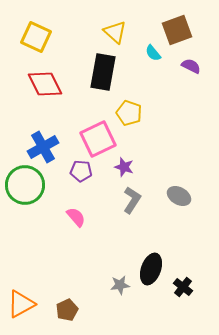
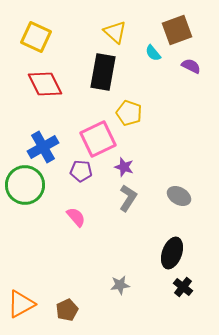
gray L-shape: moved 4 px left, 2 px up
black ellipse: moved 21 px right, 16 px up
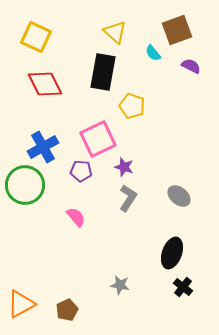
yellow pentagon: moved 3 px right, 7 px up
gray ellipse: rotated 10 degrees clockwise
gray star: rotated 18 degrees clockwise
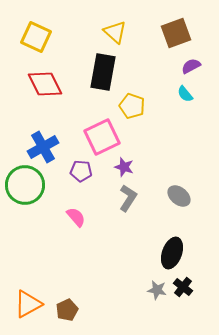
brown square: moved 1 px left, 3 px down
cyan semicircle: moved 32 px right, 41 px down
purple semicircle: rotated 54 degrees counterclockwise
pink square: moved 4 px right, 2 px up
gray star: moved 37 px right, 5 px down
orange triangle: moved 7 px right
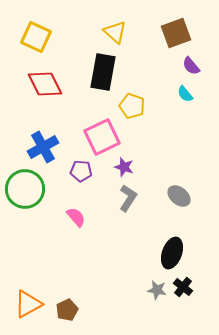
purple semicircle: rotated 102 degrees counterclockwise
green circle: moved 4 px down
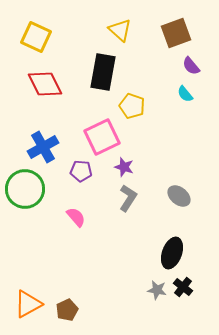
yellow triangle: moved 5 px right, 2 px up
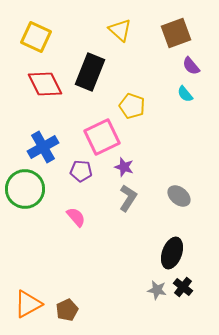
black rectangle: moved 13 px left; rotated 12 degrees clockwise
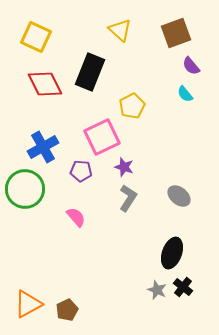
yellow pentagon: rotated 25 degrees clockwise
gray star: rotated 12 degrees clockwise
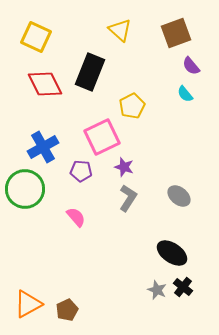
black ellipse: rotated 76 degrees counterclockwise
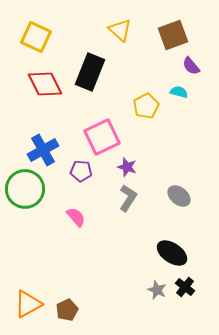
brown square: moved 3 px left, 2 px down
cyan semicircle: moved 6 px left, 2 px up; rotated 144 degrees clockwise
yellow pentagon: moved 14 px right
blue cross: moved 3 px down
purple star: moved 3 px right
black cross: moved 2 px right
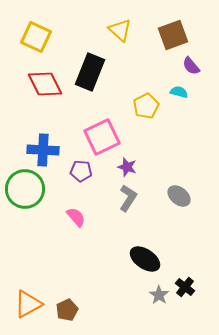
blue cross: rotated 32 degrees clockwise
black ellipse: moved 27 px left, 6 px down
gray star: moved 2 px right, 5 px down; rotated 12 degrees clockwise
